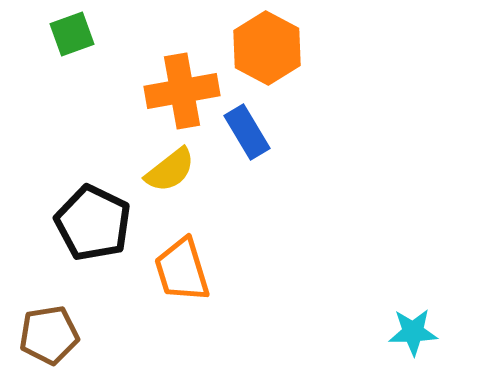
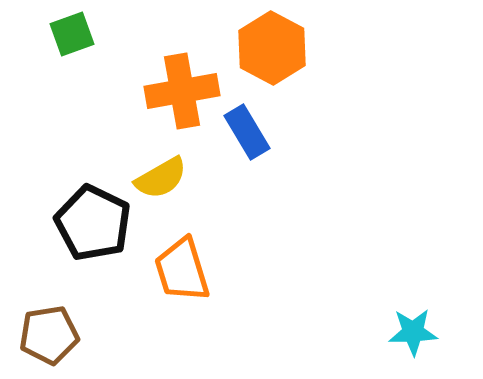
orange hexagon: moved 5 px right
yellow semicircle: moved 9 px left, 8 px down; rotated 8 degrees clockwise
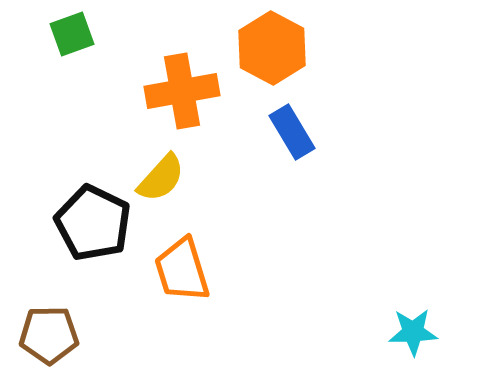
blue rectangle: moved 45 px right
yellow semicircle: rotated 18 degrees counterclockwise
brown pentagon: rotated 8 degrees clockwise
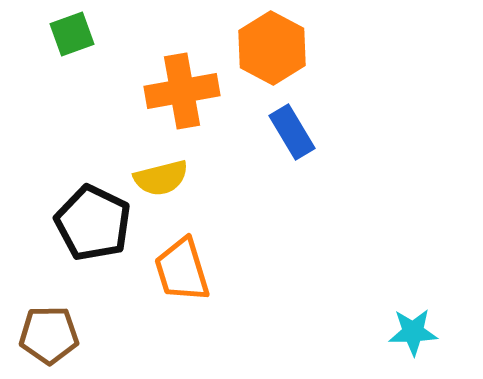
yellow semicircle: rotated 34 degrees clockwise
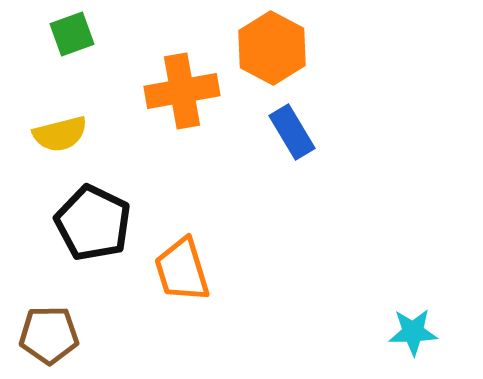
yellow semicircle: moved 101 px left, 44 px up
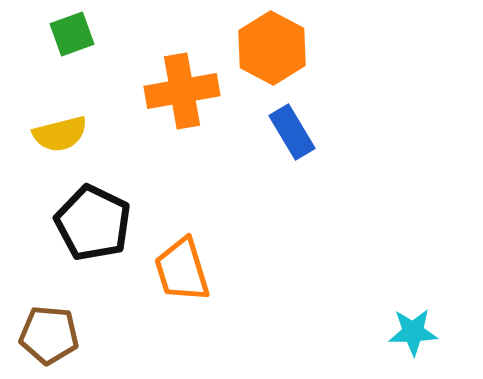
brown pentagon: rotated 6 degrees clockwise
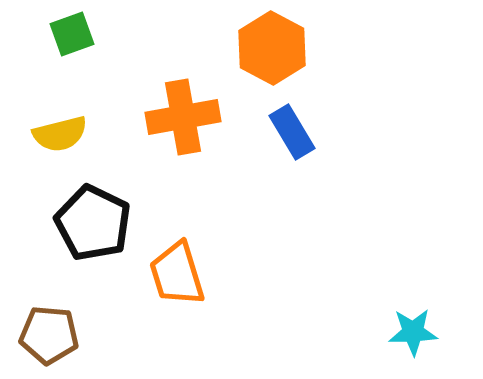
orange cross: moved 1 px right, 26 px down
orange trapezoid: moved 5 px left, 4 px down
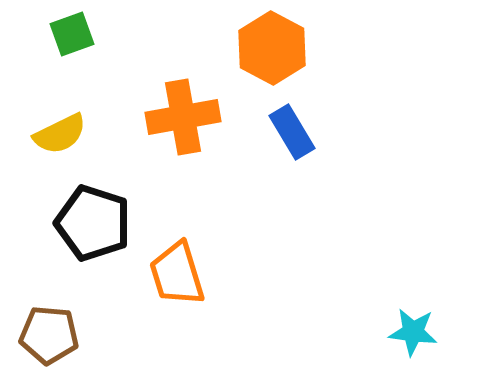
yellow semicircle: rotated 12 degrees counterclockwise
black pentagon: rotated 8 degrees counterclockwise
cyan star: rotated 9 degrees clockwise
